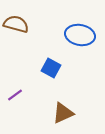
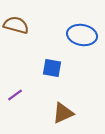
brown semicircle: moved 1 px down
blue ellipse: moved 2 px right
blue square: moved 1 px right; rotated 18 degrees counterclockwise
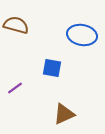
purple line: moved 7 px up
brown triangle: moved 1 px right, 1 px down
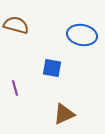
purple line: rotated 70 degrees counterclockwise
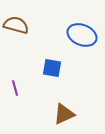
blue ellipse: rotated 12 degrees clockwise
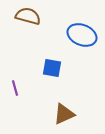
brown semicircle: moved 12 px right, 9 px up
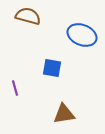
brown triangle: rotated 15 degrees clockwise
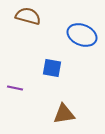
purple line: rotated 63 degrees counterclockwise
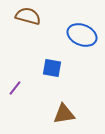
purple line: rotated 63 degrees counterclockwise
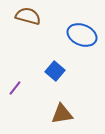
blue square: moved 3 px right, 3 px down; rotated 30 degrees clockwise
brown triangle: moved 2 px left
